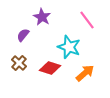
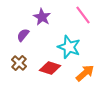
pink line: moved 4 px left, 5 px up
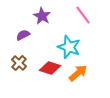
purple star: moved 1 px up
purple semicircle: rotated 24 degrees clockwise
orange arrow: moved 7 px left
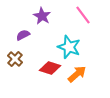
brown cross: moved 4 px left, 4 px up
orange arrow: moved 1 px left, 1 px down
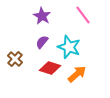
purple semicircle: moved 19 px right, 7 px down; rotated 24 degrees counterclockwise
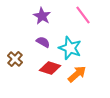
purple semicircle: moved 1 px right; rotated 80 degrees clockwise
cyan star: moved 1 px right, 1 px down
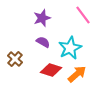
purple star: moved 2 px down; rotated 24 degrees clockwise
cyan star: rotated 25 degrees clockwise
red diamond: moved 1 px right, 2 px down
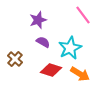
purple star: moved 4 px left, 2 px down
orange arrow: moved 3 px right; rotated 72 degrees clockwise
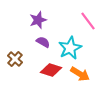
pink line: moved 5 px right, 6 px down
